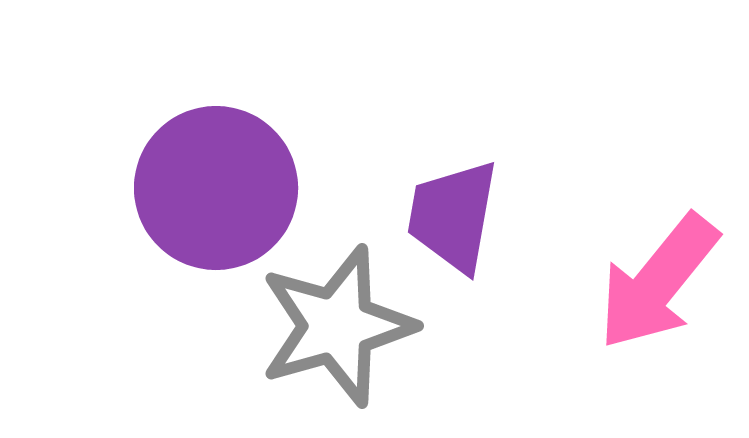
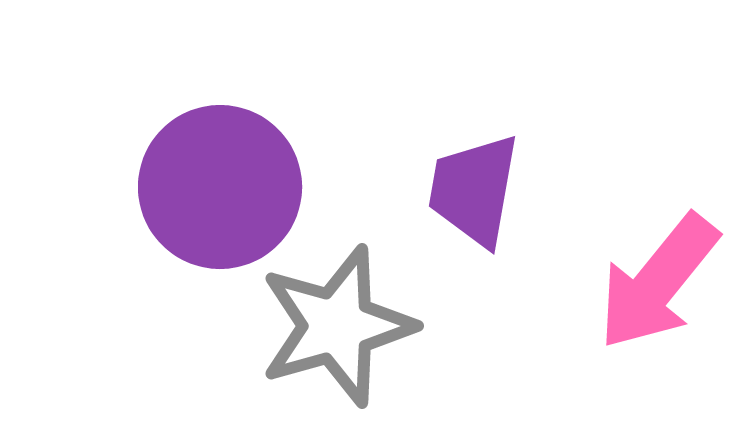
purple circle: moved 4 px right, 1 px up
purple trapezoid: moved 21 px right, 26 px up
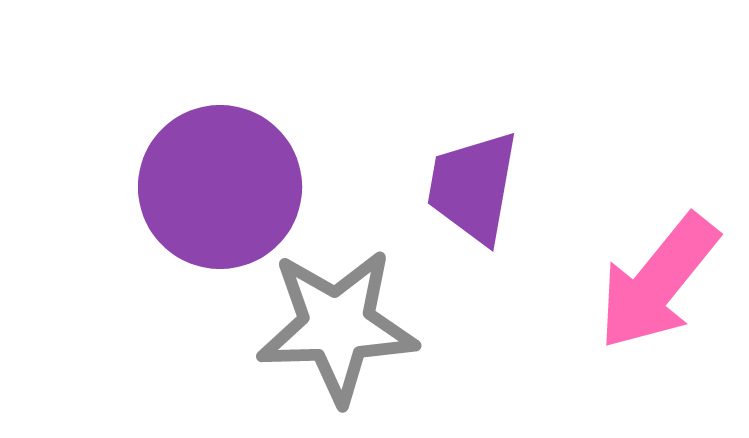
purple trapezoid: moved 1 px left, 3 px up
gray star: rotated 14 degrees clockwise
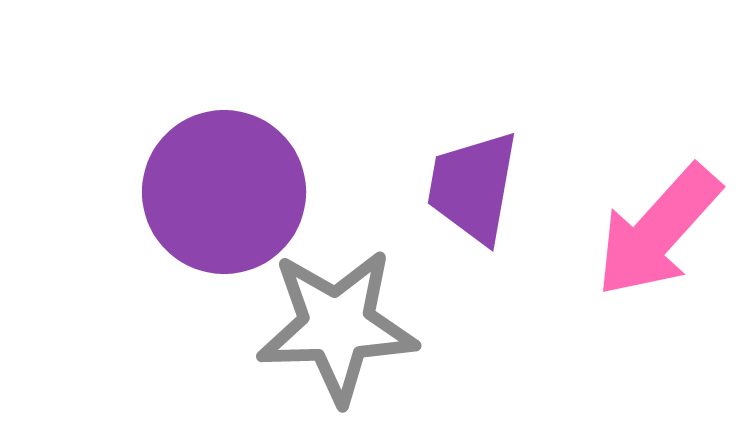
purple circle: moved 4 px right, 5 px down
pink arrow: moved 51 px up; rotated 3 degrees clockwise
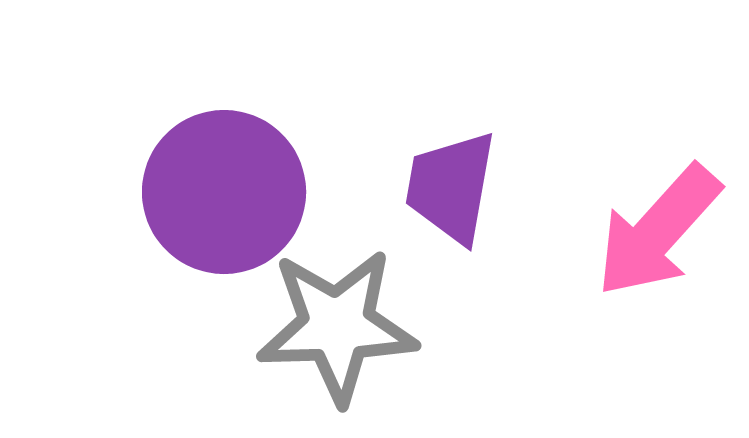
purple trapezoid: moved 22 px left
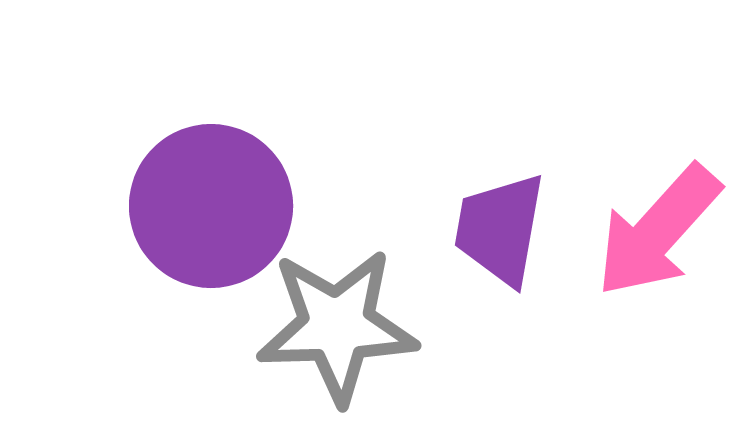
purple trapezoid: moved 49 px right, 42 px down
purple circle: moved 13 px left, 14 px down
